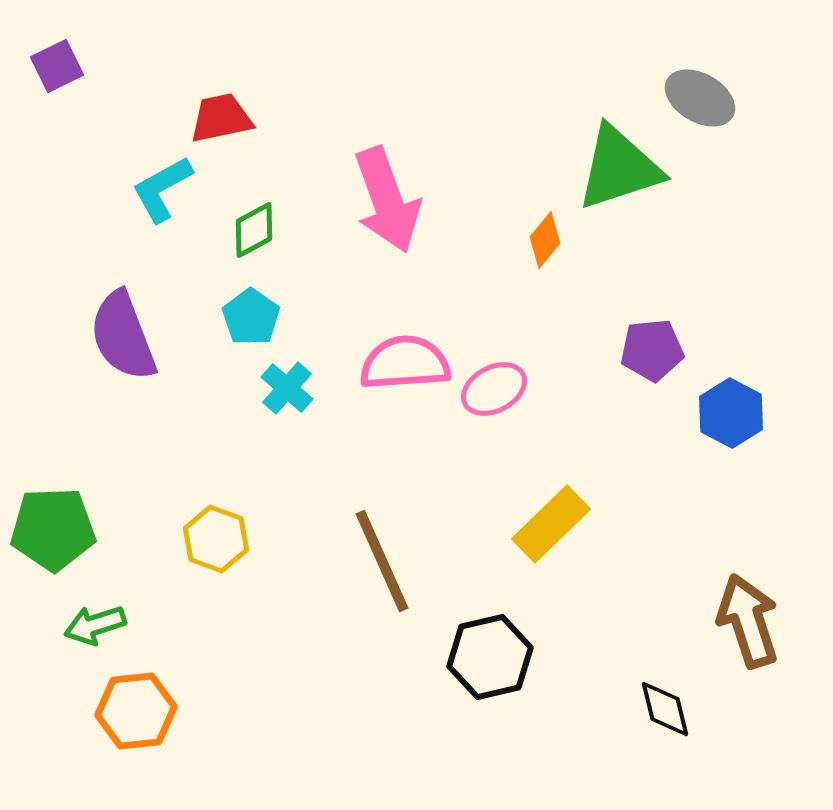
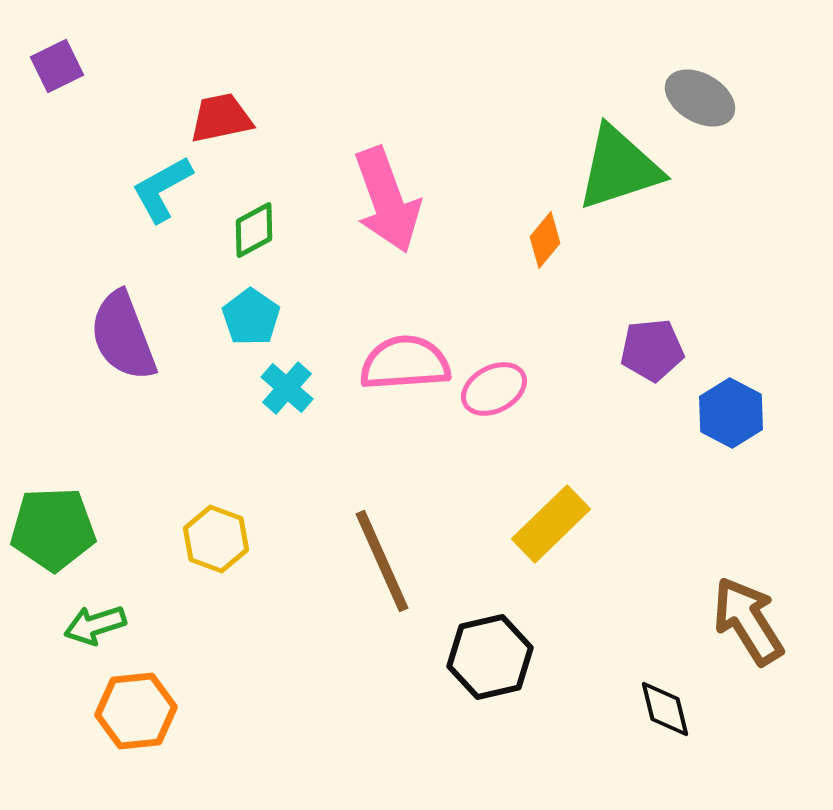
brown arrow: rotated 14 degrees counterclockwise
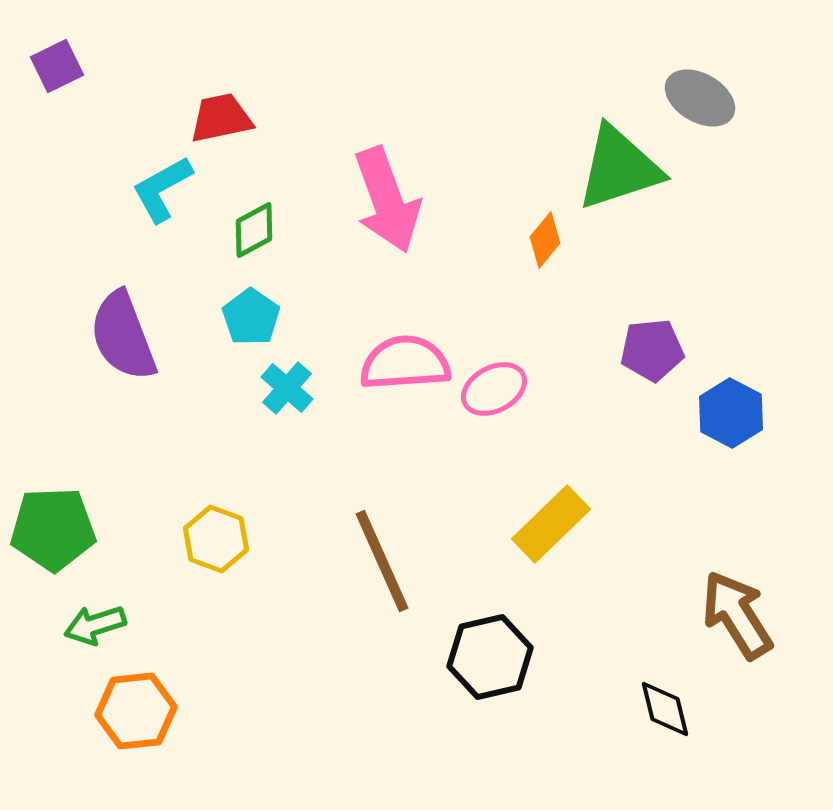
brown arrow: moved 11 px left, 6 px up
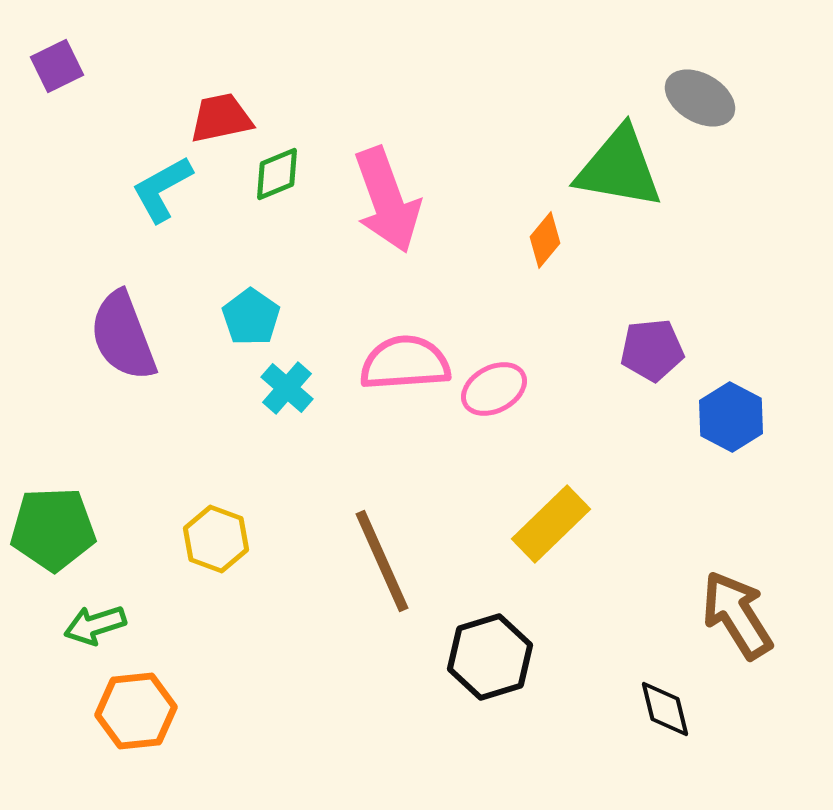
green triangle: rotated 28 degrees clockwise
green diamond: moved 23 px right, 56 px up; rotated 6 degrees clockwise
blue hexagon: moved 4 px down
black hexagon: rotated 4 degrees counterclockwise
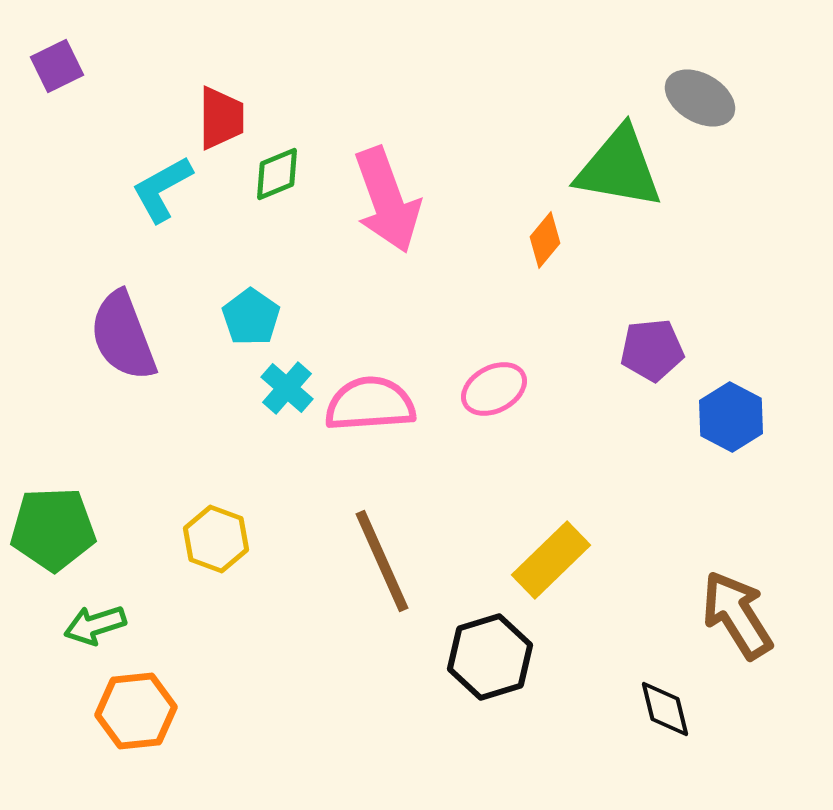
red trapezoid: rotated 102 degrees clockwise
pink semicircle: moved 35 px left, 41 px down
yellow rectangle: moved 36 px down
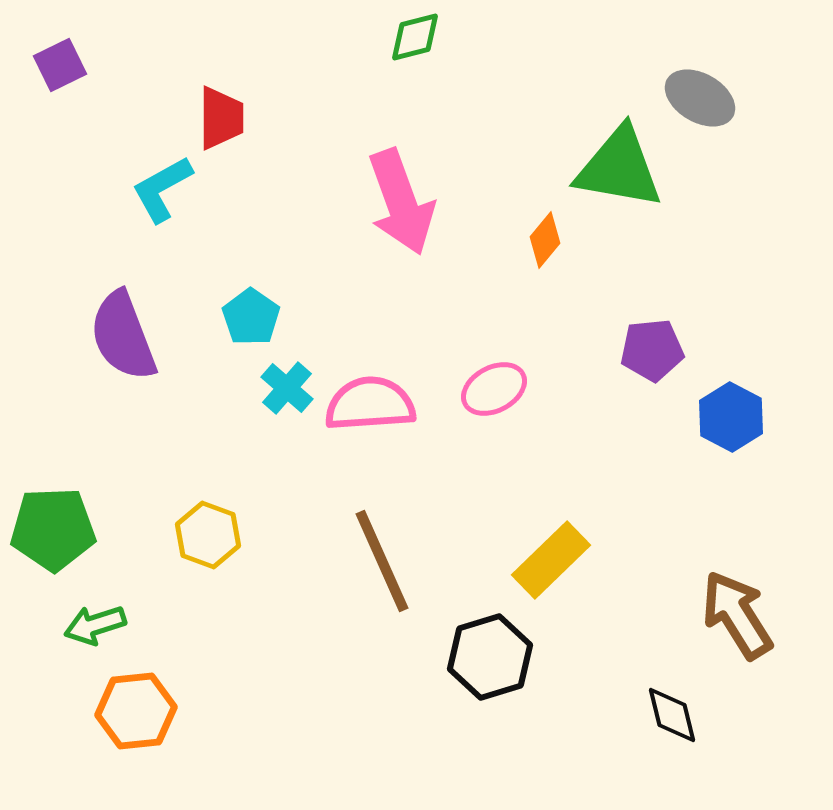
purple square: moved 3 px right, 1 px up
green diamond: moved 138 px right, 137 px up; rotated 8 degrees clockwise
pink arrow: moved 14 px right, 2 px down
yellow hexagon: moved 8 px left, 4 px up
black diamond: moved 7 px right, 6 px down
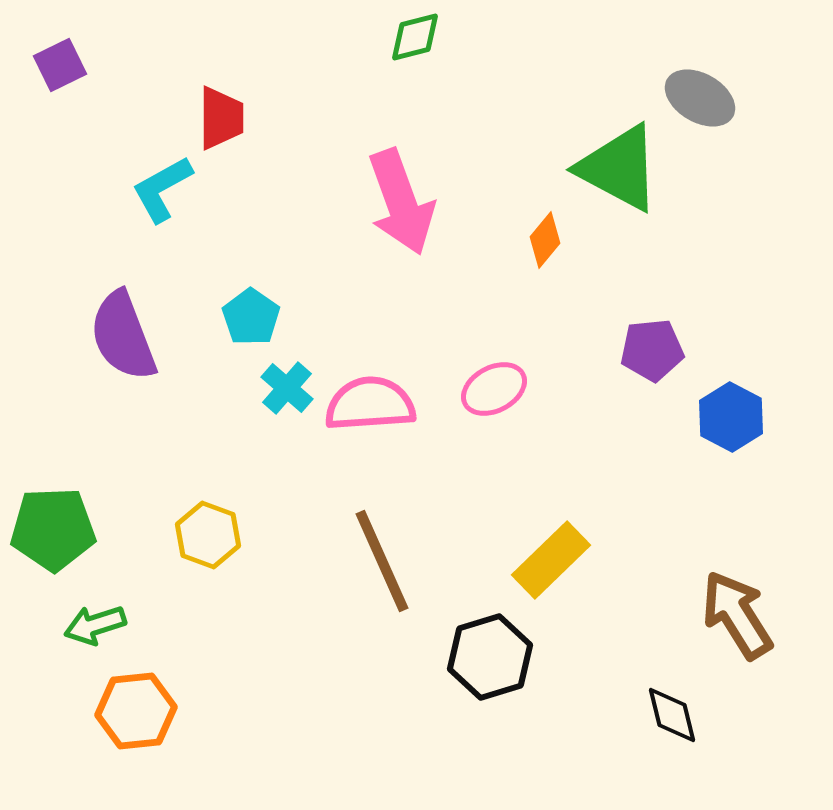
green triangle: rotated 18 degrees clockwise
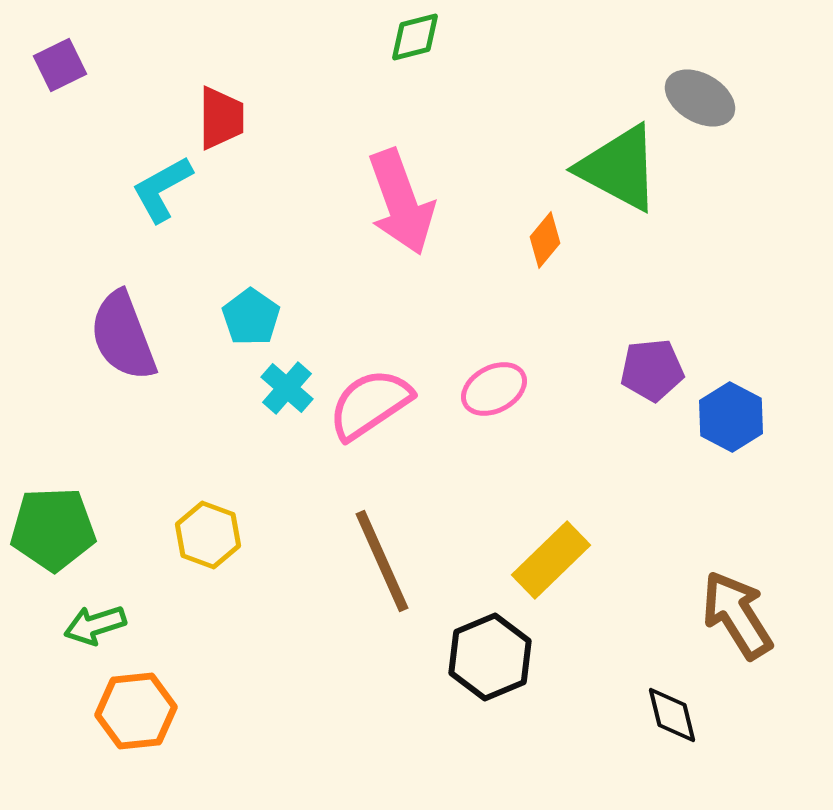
purple pentagon: moved 20 px down
pink semicircle: rotated 30 degrees counterclockwise
black hexagon: rotated 6 degrees counterclockwise
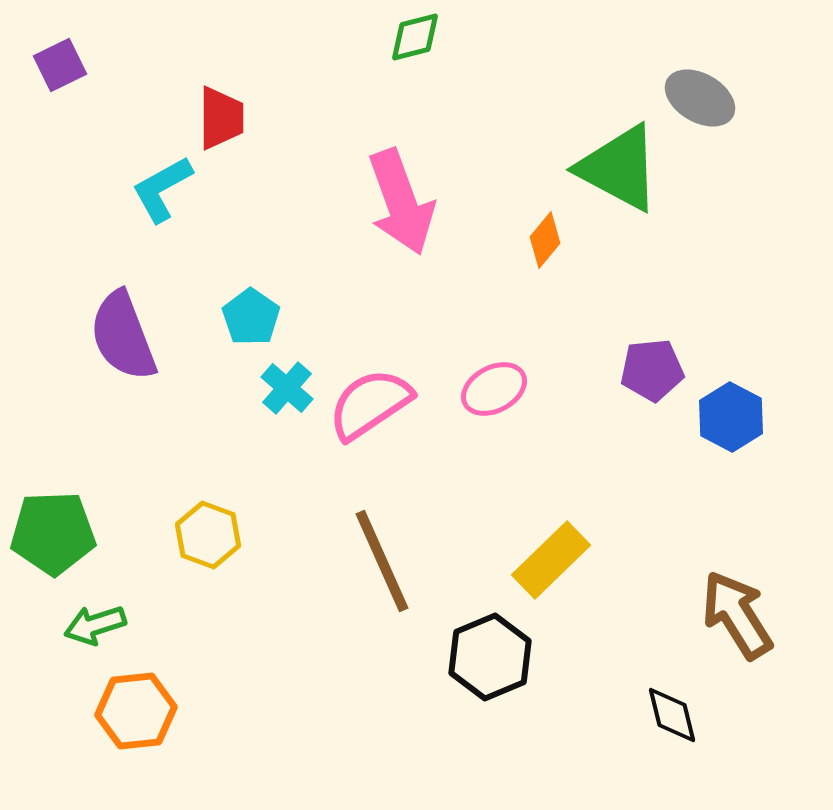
green pentagon: moved 4 px down
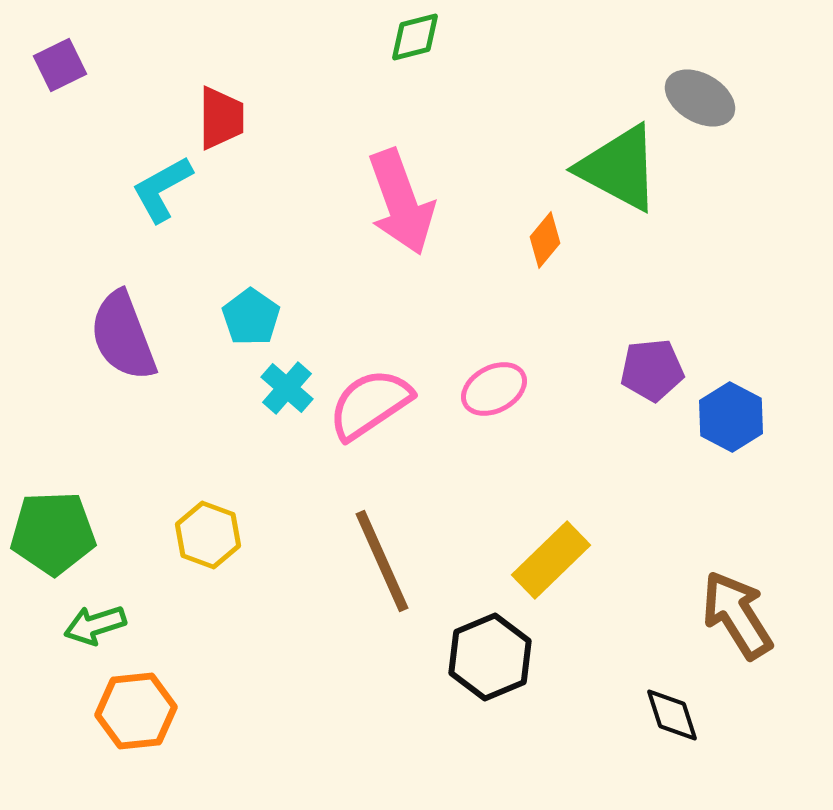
black diamond: rotated 4 degrees counterclockwise
